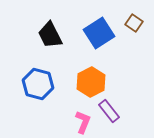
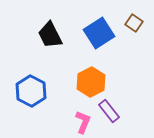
blue hexagon: moved 7 px left, 7 px down; rotated 12 degrees clockwise
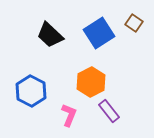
black trapezoid: rotated 20 degrees counterclockwise
pink L-shape: moved 14 px left, 7 px up
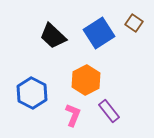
black trapezoid: moved 3 px right, 1 px down
orange hexagon: moved 5 px left, 2 px up
blue hexagon: moved 1 px right, 2 px down
pink L-shape: moved 4 px right
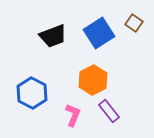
black trapezoid: rotated 64 degrees counterclockwise
orange hexagon: moved 7 px right
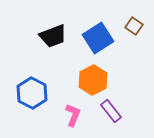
brown square: moved 3 px down
blue square: moved 1 px left, 5 px down
purple rectangle: moved 2 px right
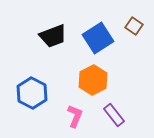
purple rectangle: moved 3 px right, 4 px down
pink L-shape: moved 2 px right, 1 px down
